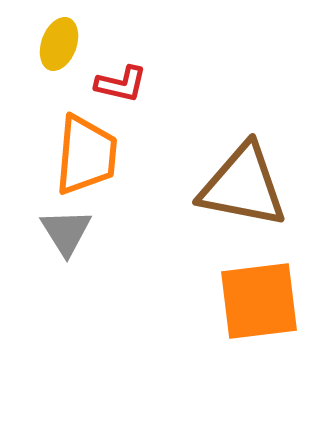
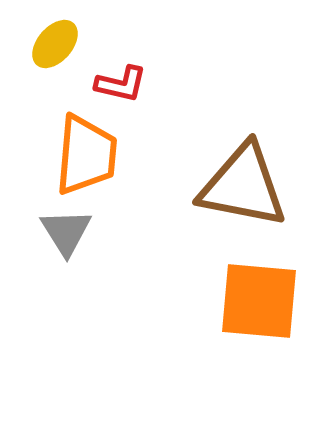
yellow ellipse: moved 4 px left; rotated 21 degrees clockwise
orange square: rotated 12 degrees clockwise
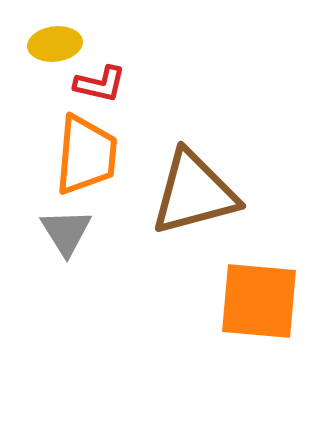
yellow ellipse: rotated 42 degrees clockwise
red L-shape: moved 21 px left
brown triangle: moved 49 px left, 7 px down; rotated 26 degrees counterclockwise
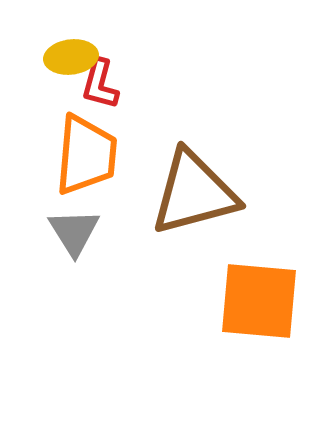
yellow ellipse: moved 16 px right, 13 px down
red L-shape: rotated 92 degrees clockwise
gray triangle: moved 8 px right
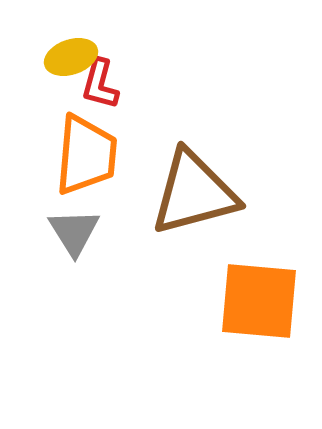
yellow ellipse: rotated 12 degrees counterclockwise
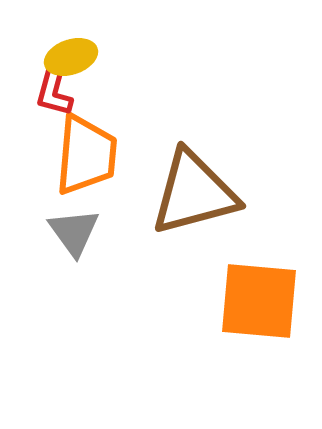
red L-shape: moved 46 px left, 7 px down
gray triangle: rotated 4 degrees counterclockwise
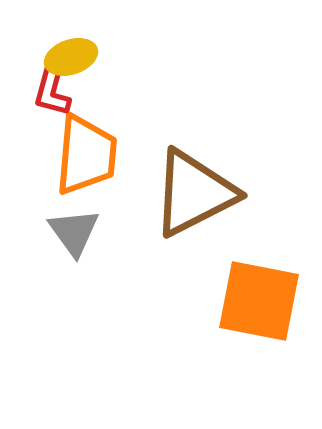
red L-shape: moved 2 px left
brown triangle: rotated 12 degrees counterclockwise
orange square: rotated 6 degrees clockwise
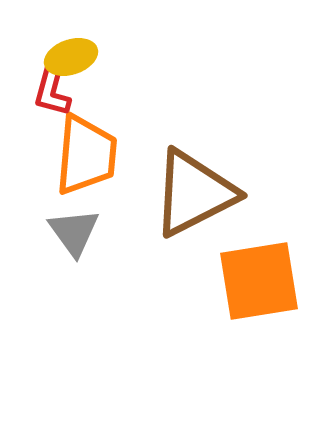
orange square: moved 20 px up; rotated 20 degrees counterclockwise
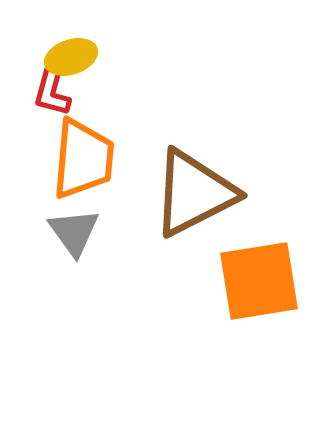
orange trapezoid: moved 3 px left, 4 px down
